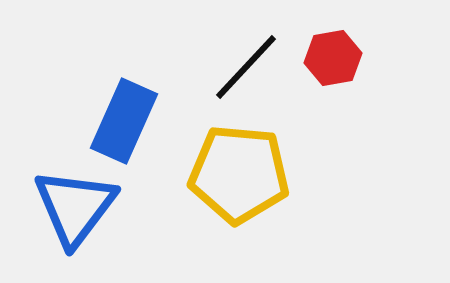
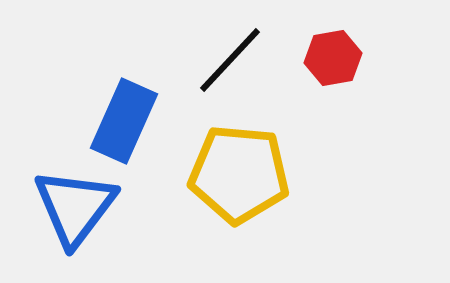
black line: moved 16 px left, 7 px up
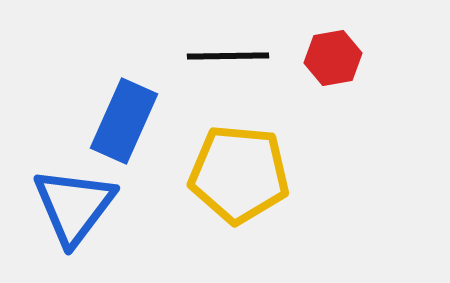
black line: moved 2 px left, 4 px up; rotated 46 degrees clockwise
blue triangle: moved 1 px left, 1 px up
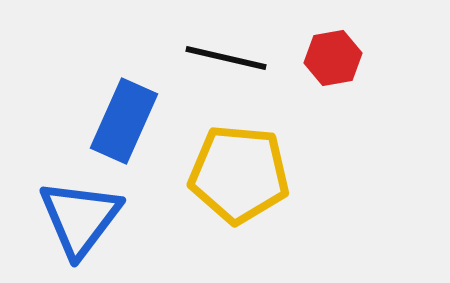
black line: moved 2 px left, 2 px down; rotated 14 degrees clockwise
blue triangle: moved 6 px right, 12 px down
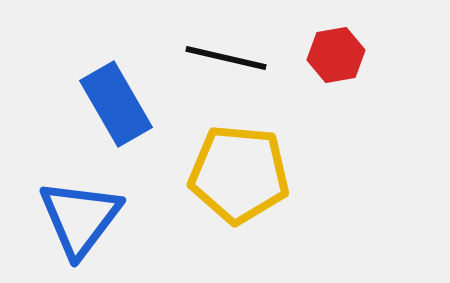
red hexagon: moved 3 px right, 3 px up
blue rectangle: moved 8 px left, 17 px up; rotated 54 degrees counterclockwise
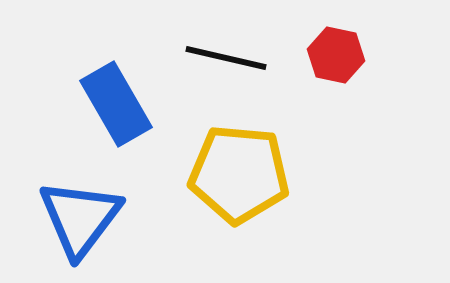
red hexagon: rotated 22 degrees clockwise
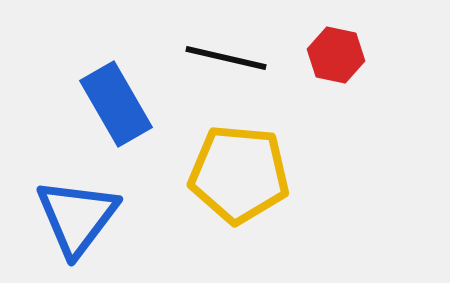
blue triangle: moved 3 px left, 1 px up
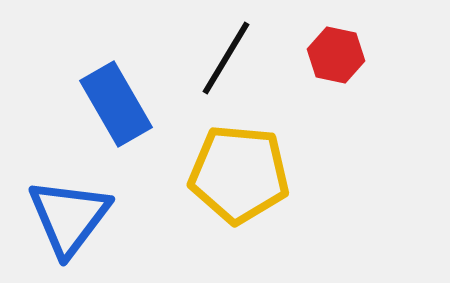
black line: rotated 72 degrees counterclockwise
blue triangle: moved 8 px left
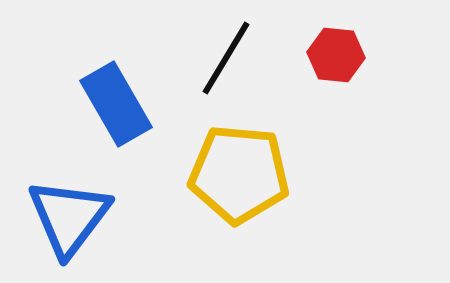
red hexagon: rotated 6 degrees counterclockwise
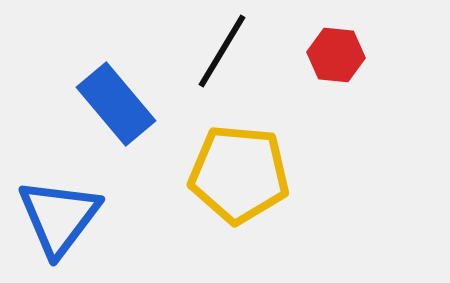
black line: moved 4 px left, 7 px up
blue rectangle: rotated 10 degrees counterclockwise
blue triangle: moved 10 px left
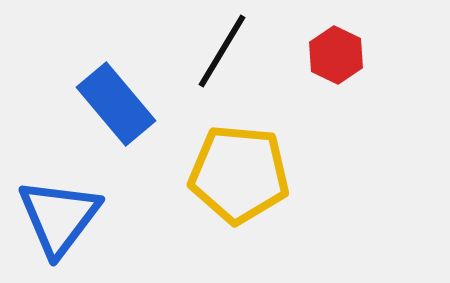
red hexagon: rotated 20 degrees clockwise
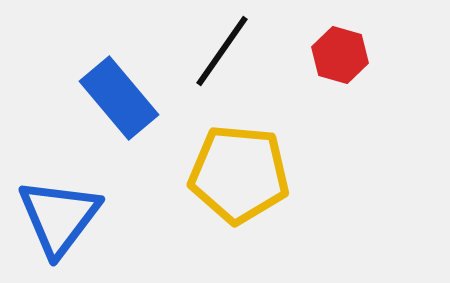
black line: rotated 4 degrees clockwise
red hexagon: moved 4 px right; rotated 10 degrees counterclockwise
blue rectangle: moved 3 px right, 6 px up
